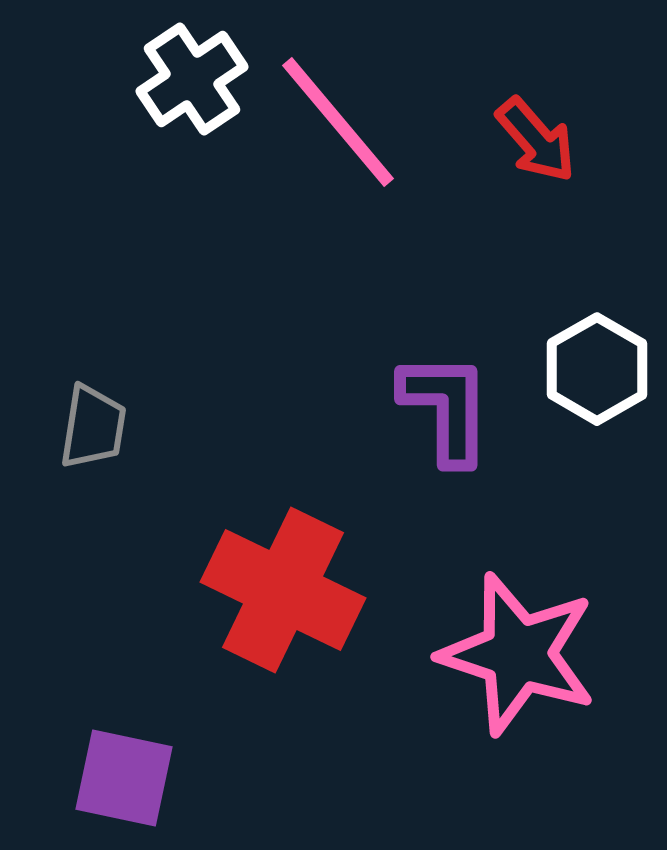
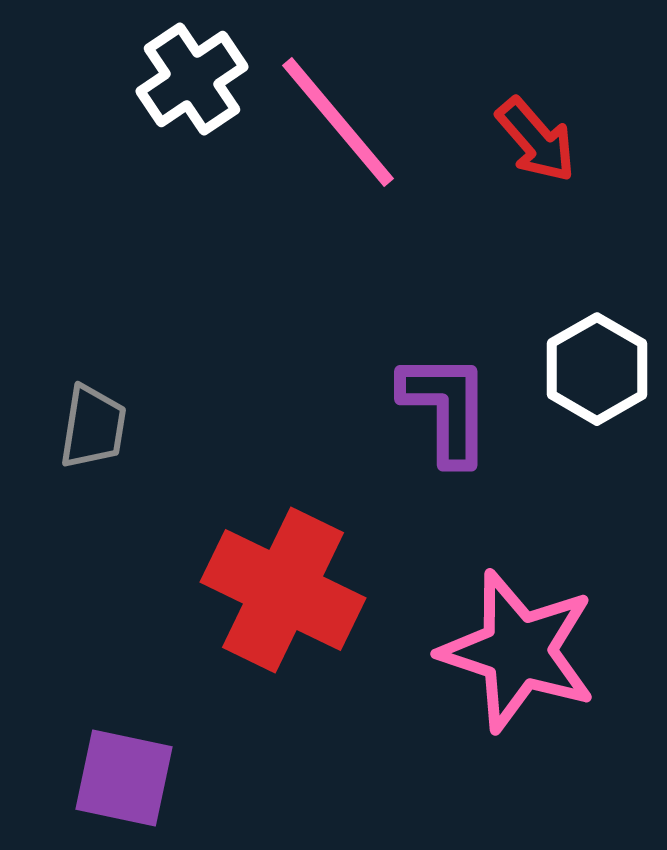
pink star: moved 3 px up
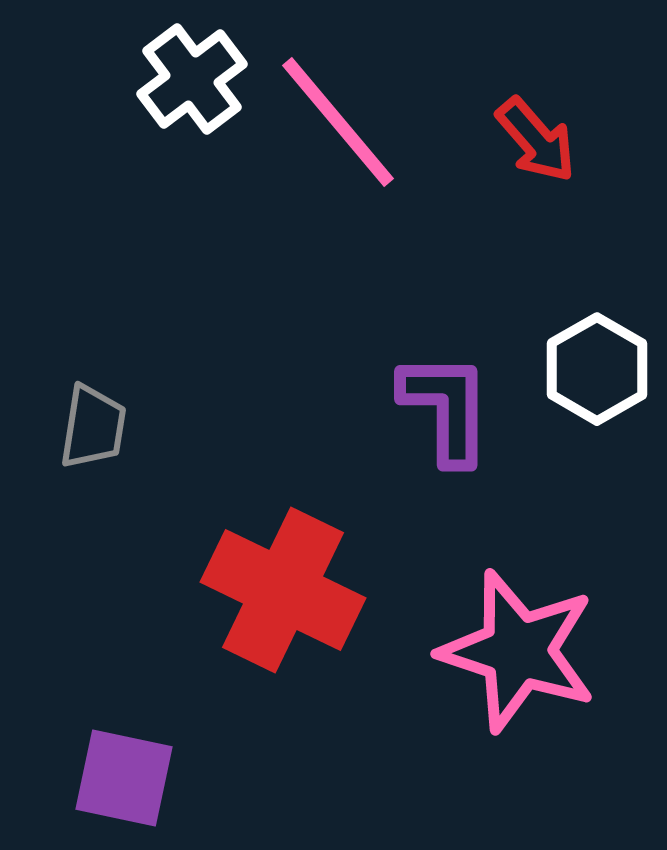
white cross: rotated 3 degrees counterclockwise
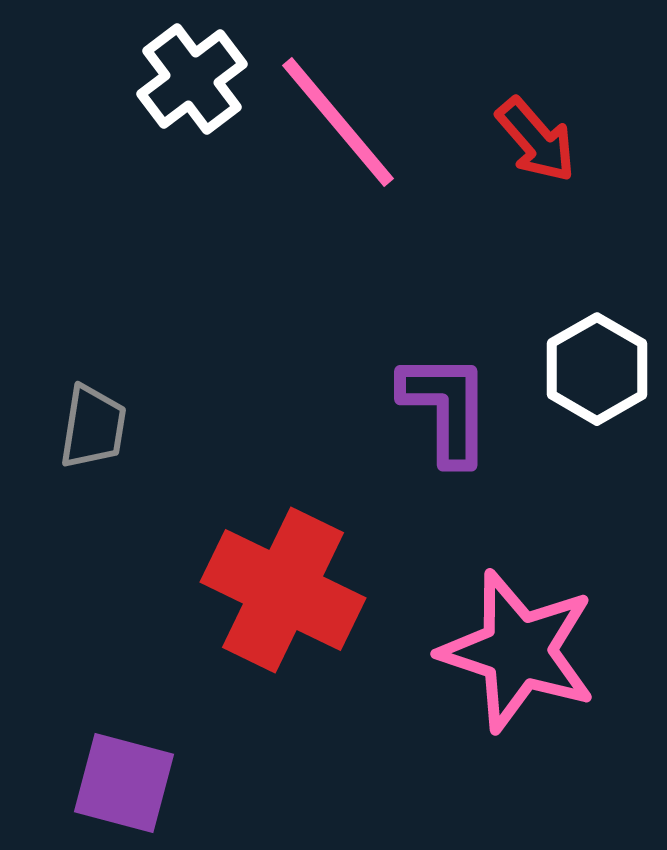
purple square: moved 5 px down; rotated 3 degrees clockwise
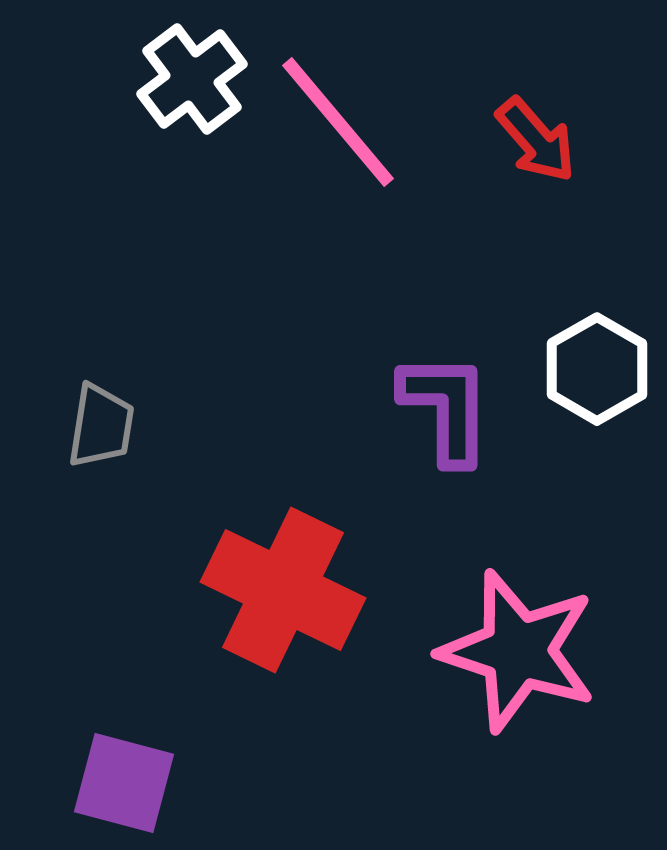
gray trapezoid: moved 8 px right, 1 px up
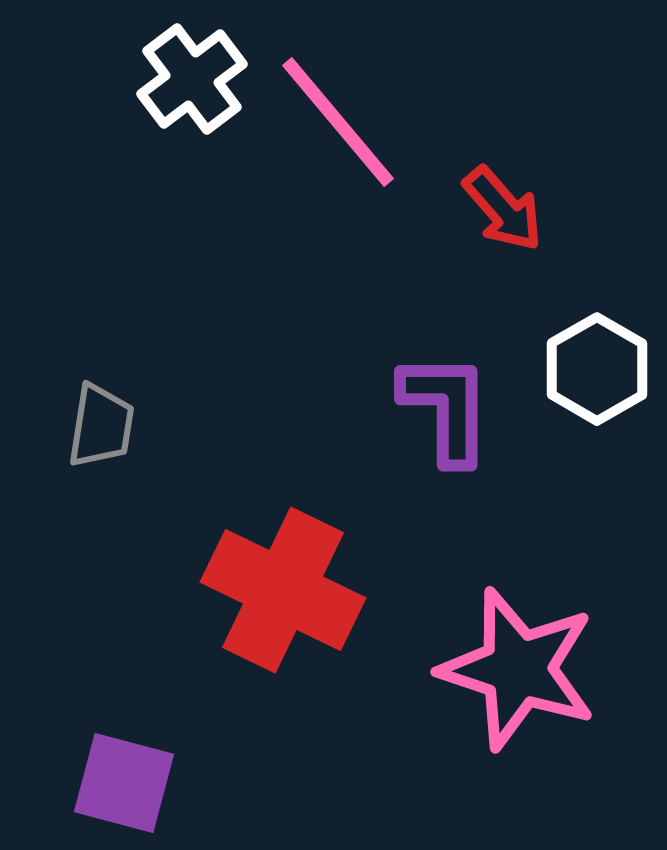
red arrow: moved 33 px left, 69 px down
pink star: moved 18 px down
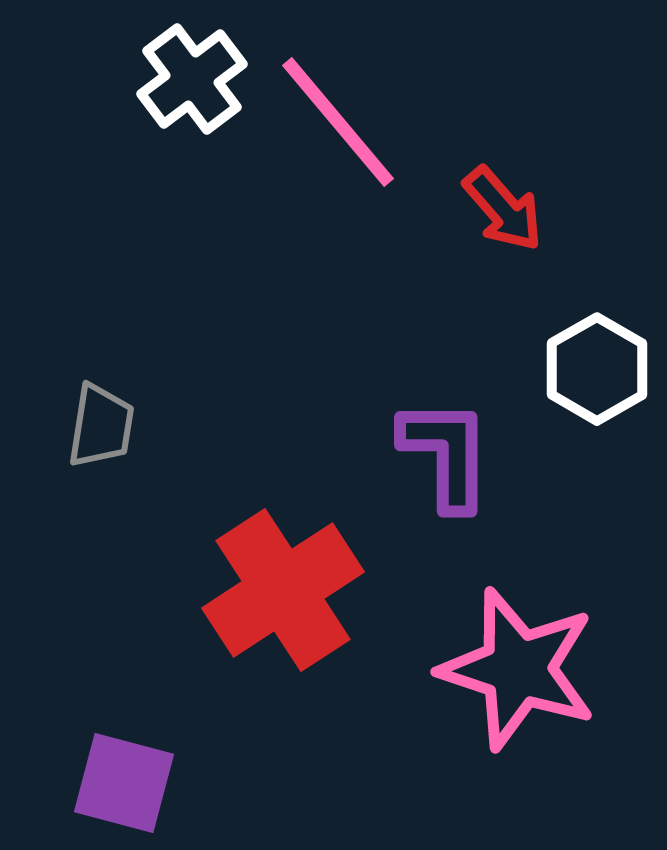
purple L-shape: moved 46 px down
red cross: rotated 31 degrees clockwise
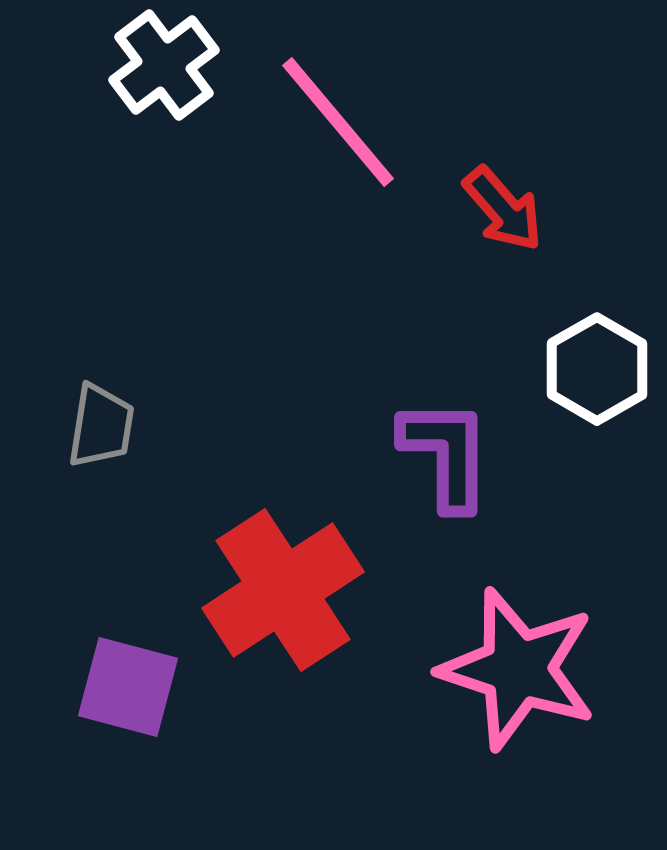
white cross: moved 28 px left, 14 px up
purple square: moved 4 px right, 96 px up
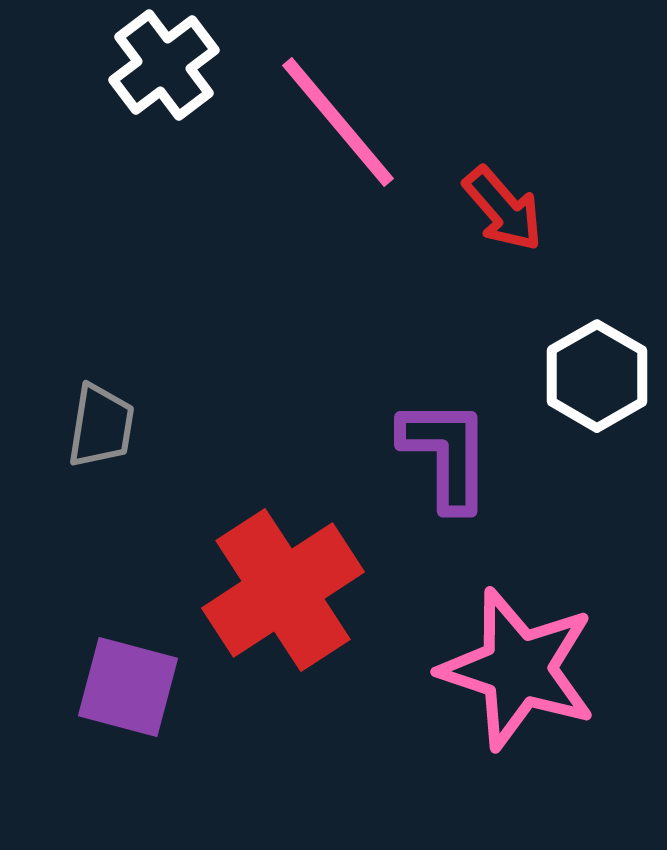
white hexagon: moved 7 px down
